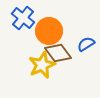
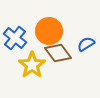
blue cross: moved 8 px left, 20 px down
yellow star: moved 10 px left; rotated 12 degrees counterclockwise
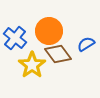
brown diamond: moved 1 px down
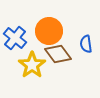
blue semicircle: rotated 66 degrees counterclockwise
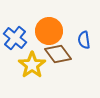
blue semicircle: moved 2 px left, 4 px up
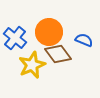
orange circle: moved 1 px down
blue semicircle: rotated 120 degrees clockwise
yellow star: rotated 12 degrees clockwise
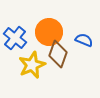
brown diamond: rotated 56 degrees clockwise
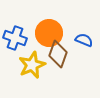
orange circle: moved 1 px down
blue cross: rotated 20 degrees counterclockwise
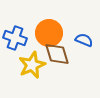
brown diamond: moved 1 px left; rotated 36 degrees counterclockwise
